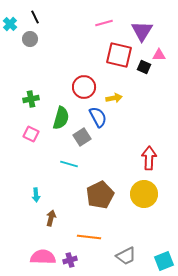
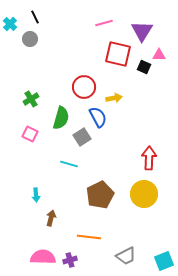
red square: moved 1 px left, 1 px up
green cross: rotated 21 degrees counterclockwise
pink square: moved 1 px left
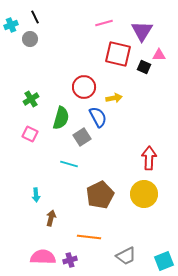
cyan cross: moved 1 px right, 1 px down; rotated 24 degrees clockwise
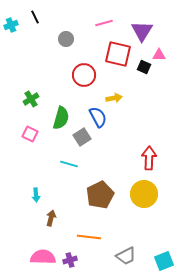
gray circle: moved 36 px right
red circle: moved 12 px up
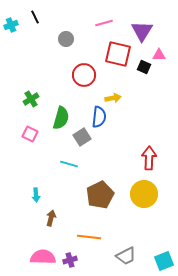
yellow arrow: moved 1 px left
blue semicircle: moved 1 px right; rotated 35 degrees clockwise
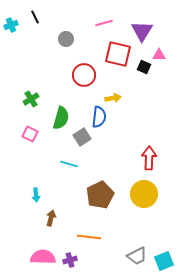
gray trapezoid: moved 11 px right
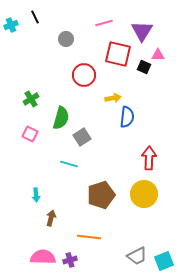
pink triangle: moved 1 px left
blue semicircle: moved 28 px right
brown pentagon: moved 1 px right; rotated 8 degrees clockwise
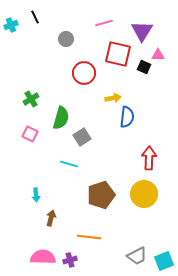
red circle: moved 2 px up
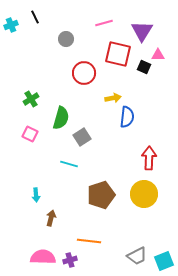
orange line: moved 4 px down
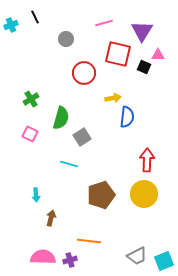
red arrow: moved 2 px left, 2 px down
